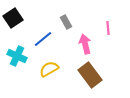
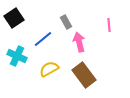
black square: moved 1 px right
pink line: moved 1 px right, 3 px up
pink arrow: moved 6 px left, 2 px up
brown rectangle: moved 6 px left
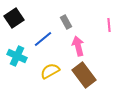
pink arrow: moved 1 px left, 4 px down
yellow semicircle: moved 1 px right, 2 px down
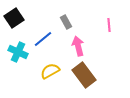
cyan cross: moved 1 px right, 4 px up
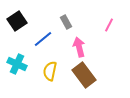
black square: moved 3 px right, 3 px down
pink line: rotated 32 degrees clockwise
pink arrow: moved 1 px right, 1 px down
cyan cross: moved 1 px left, 12 px down
yellow semicircle: rotated 48 degrees counterclockwise
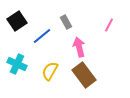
blue line: moved 1 px left, 3 px up
yellow semicircle: rotated 18 degrees clockwise
